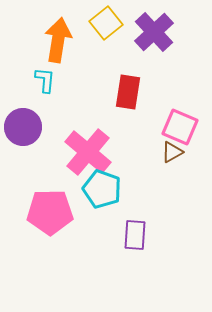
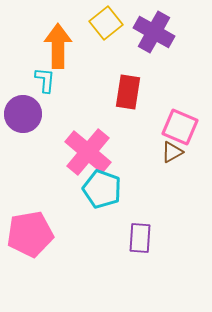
purple cross: rotated 18 degrees counterclockwise
orange arrow: moved 6 px down; rotated 9 degrees counterclockwise
purple circle: moved 13 px up
pink pentagon: moved 20 px left, 22 px down; rotated 9 degrees counterclockwise
purple rectangle: moved 5 px right, 3 px down
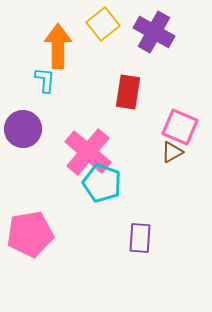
yellow square: moved 3 px left, 1 px down
purple circle: moved 15 px down
cyan pentagon: moved 6 px up
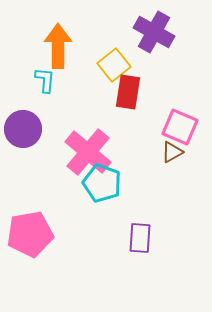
yellow square: moved 11 px right, 41 px down
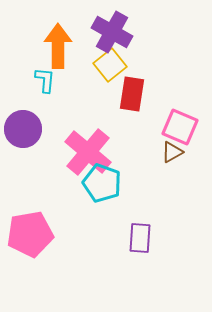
purple cross: moved 42 px left
yellow square: moved 4 px left
red rectangle: moved 4 px right, 2 px down
